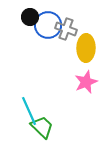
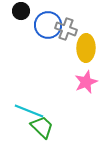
black circle: moved 9 px left, 6 px up
cyan line: rotated 44 degrees counterclockwise
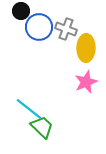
blue circle: moved 9 px left, 2 px down
cyan line: moved 2 px up; rotated 16 degrees clockwise
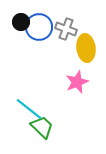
black circle: moved 11 px down
yellow ellipse: rotated 8 degrees counterclockwise
pink star: moved 9 px left
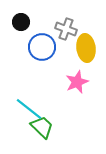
blue circle: moved 3 px right, 20 px down
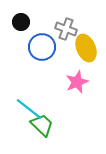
yellow ellipse: rotated 16 degrees counterclockwise
green trapezoid: moved 2 px up
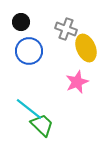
blue circle: moved 13 px left, 4 px down
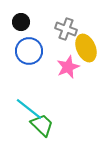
pink star: moved 9 px left, 15 px up
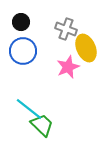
blue circle: moved 6 px left
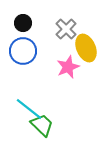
black circle: moved 2 px right, 1 px down
gray cross: rotated 25 degrees clockwise
